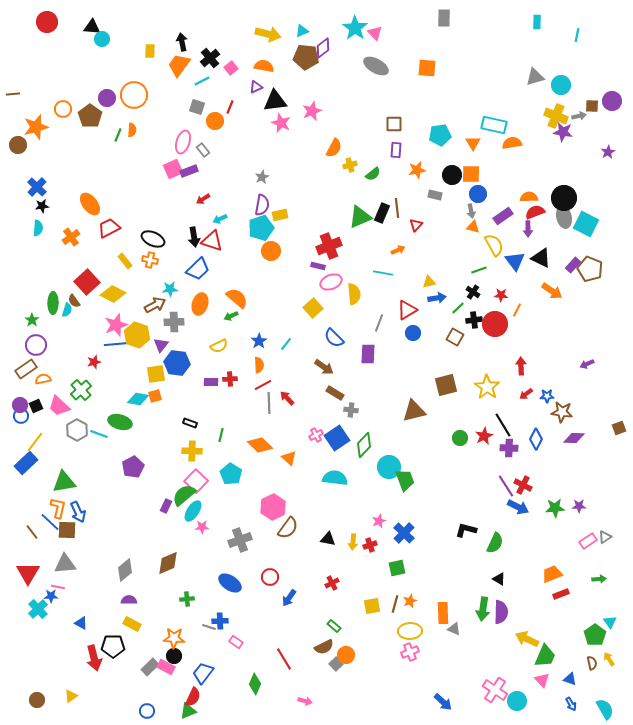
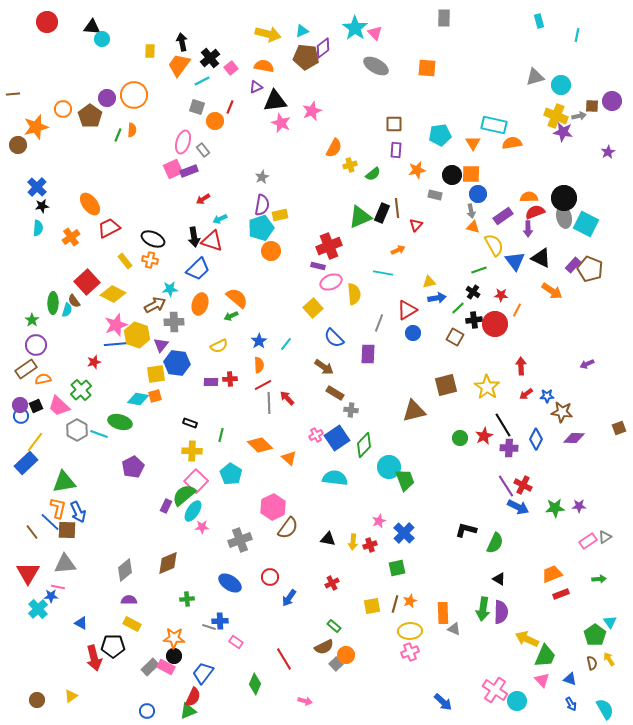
cyan rectangle at (537, 22): moved 2 px right, 1 px up; rotated 16 degrees counterclockwise
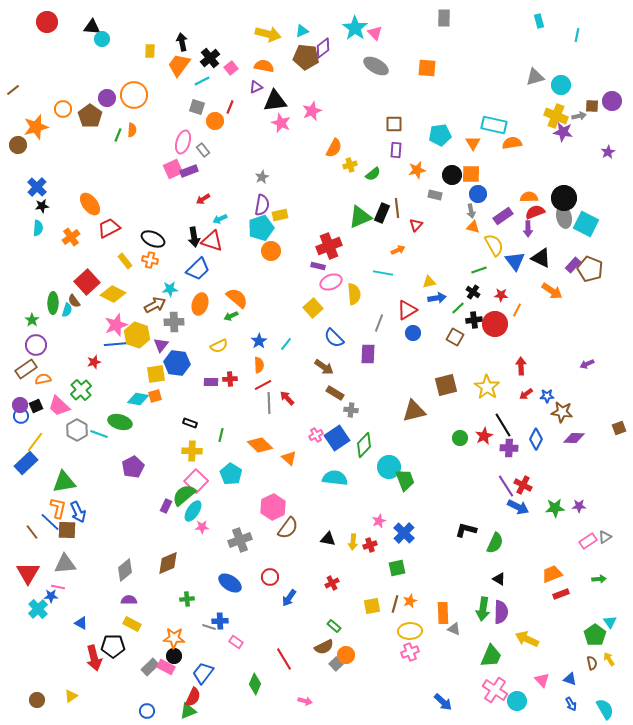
brown line at (13, 94): moved 4 px up; rotated 32 degrees counterclockwise
green trapezoid at (545, 656): moved 54 px left
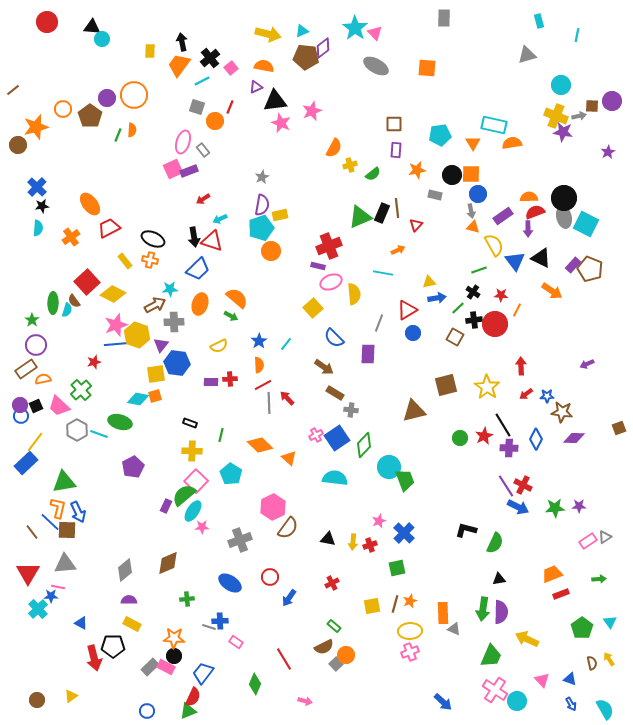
gray triangle at (535, 77): moved 8 px left, 22 px up
green arrow at (231, 316): rotated 128 degrees counterclockwise
black triangle at (499, 579): rotated 40 degrees counterclockwise
green pentagon at (595, 635): moved 13 px left, 7 px up
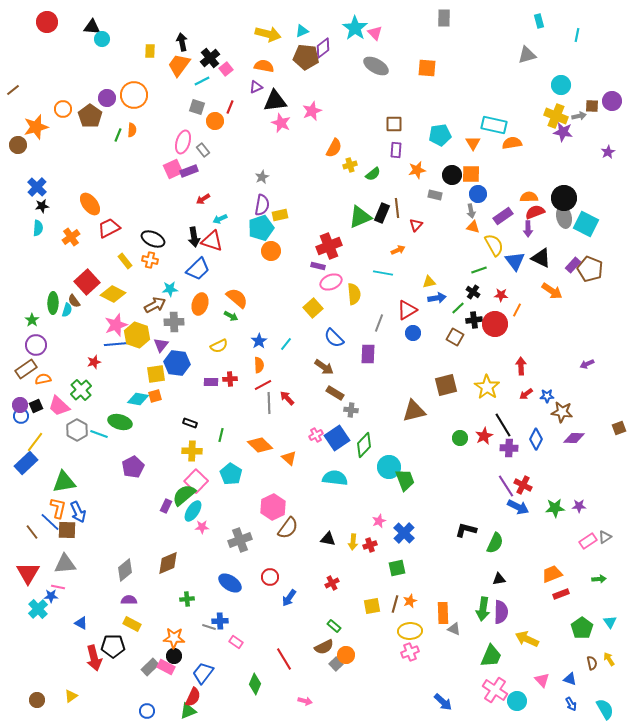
pink square at (231, 68): moved 5 px left, 1 px down
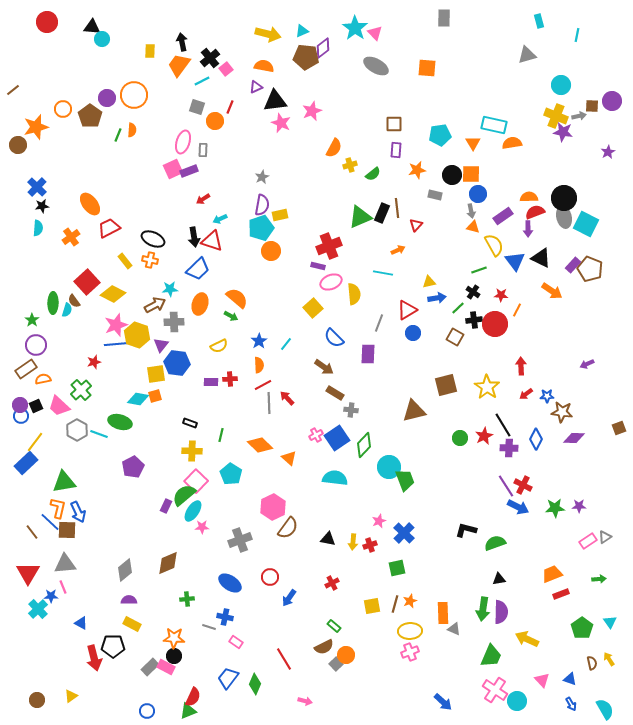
gray rectangle at (203, 150): rotated 40 degrees clockwise
green semicircle at (495, 543): rotated 135 degrees counterclockwise
pink line at (58, 587): moved 5 px right; rotated 56 degrees clockwise
blue cross at (220, 621): moved 5 px right, 4 px up; rotated 14 degrees clockwise
blue trapezoid at (203, 673): moved 25 px right, 5 px down
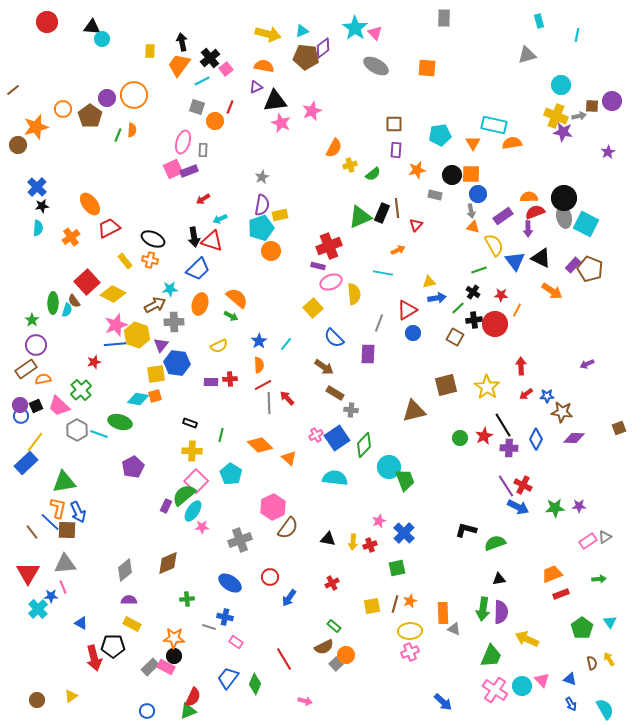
cyan circle at (517, 701): moved 5 px right, 15 px up
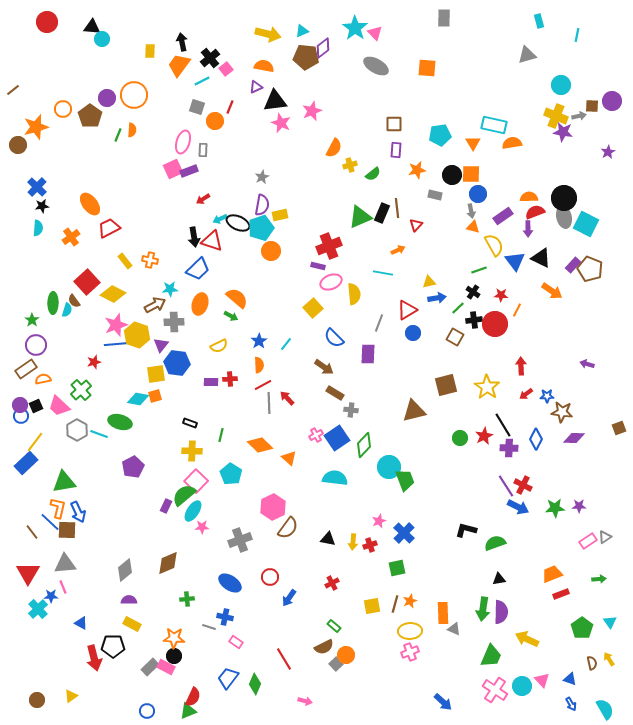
black ellipse at (153, 239): moved 85 px right, 16 px up
purple arrow at (587, 364): rotated 40 degrees clockwise
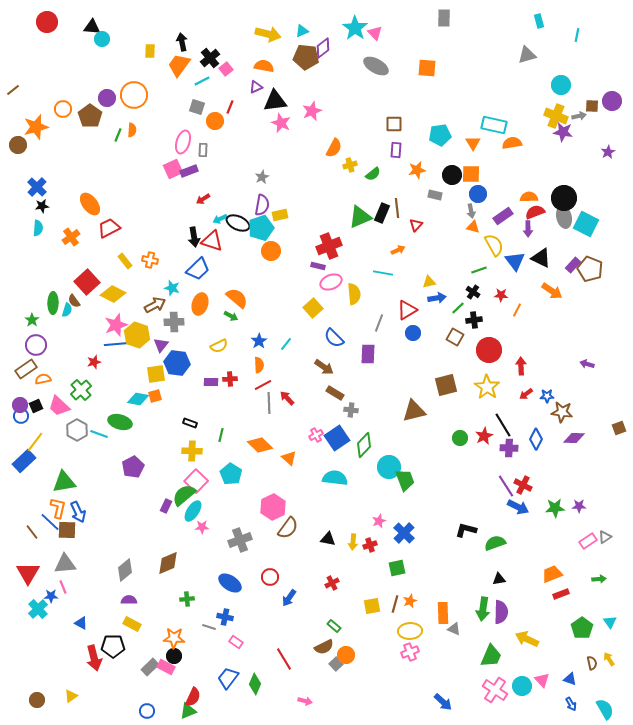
cyan star at (170, 289): moved 2 px right, 1 px up; rotated 21 degrees clockwise
red circle at (495, 324): moved 6 px left, 26 px down
blue rectangle at (26, 463): moved 2 px left, 2 px up
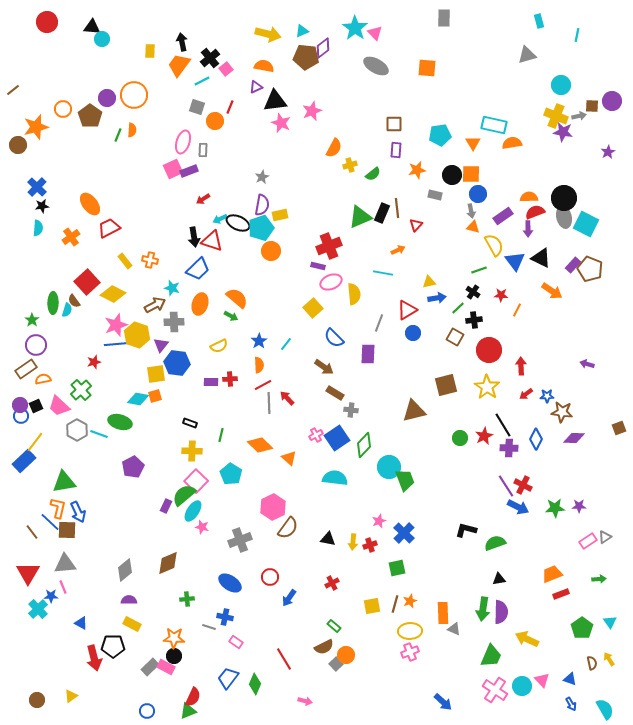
pink star at (202, 527): rotated 16 degrees clockwise
